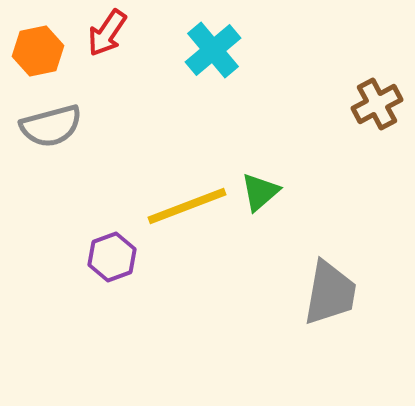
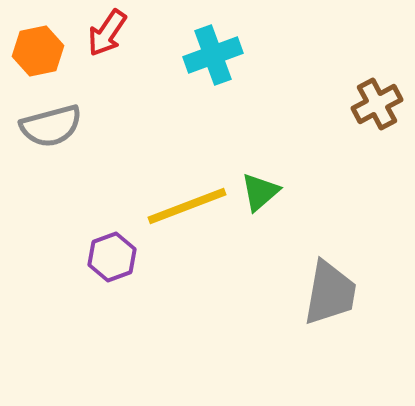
cyan cross: moved 5 px down; rotated 20 degrees clockwise
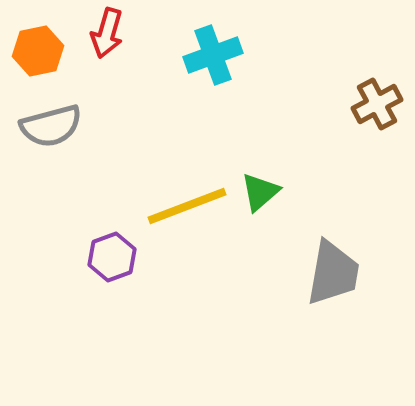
red arrow: rotated 18 degrees counterclockwise
gray trapezoid: moved 3 px right, 20 px up
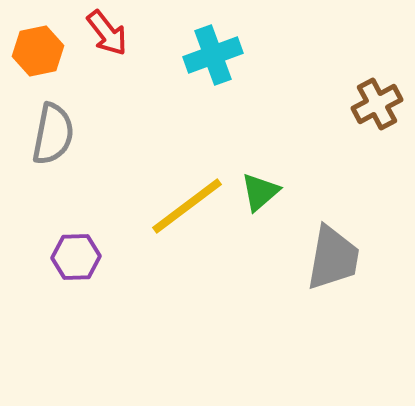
red arrow: rotated 54 degrees counterclockwise
gray semicircle: moved 2 px right, 8 px down; rotated 64 degrees counterclockwise
yellow line: rotated 16 degrees counterclockwise
purple hexagon: moved 36 px left; rotated 18 degrees clockwise
gray trapezoid: moved 15 px up
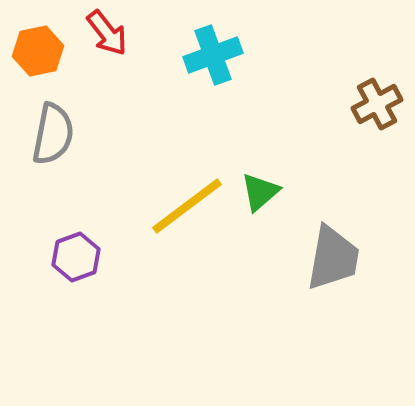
purple hexagon: rotated 18 degrees counterclockwise
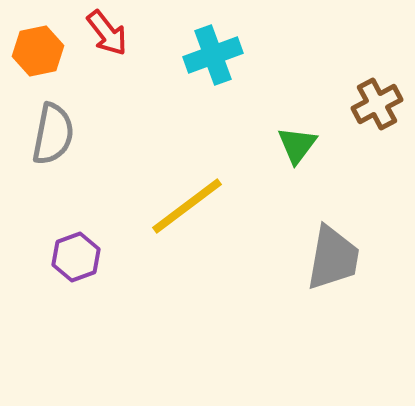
green triangle: moved 37 px right, 47 px up; rotated 12 degrees counterclockwise
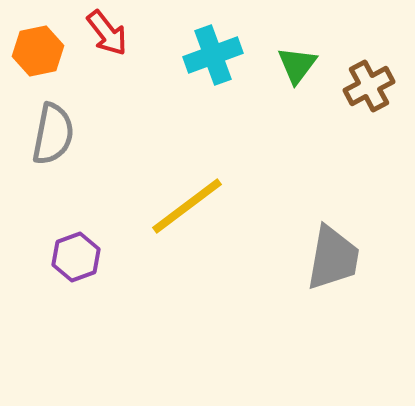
brown cross: moved 8 px left, 18 px up
green triangle: moved 80 px up
